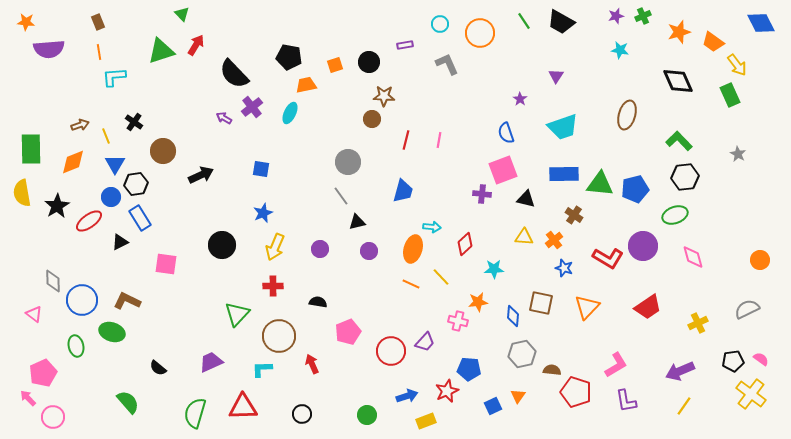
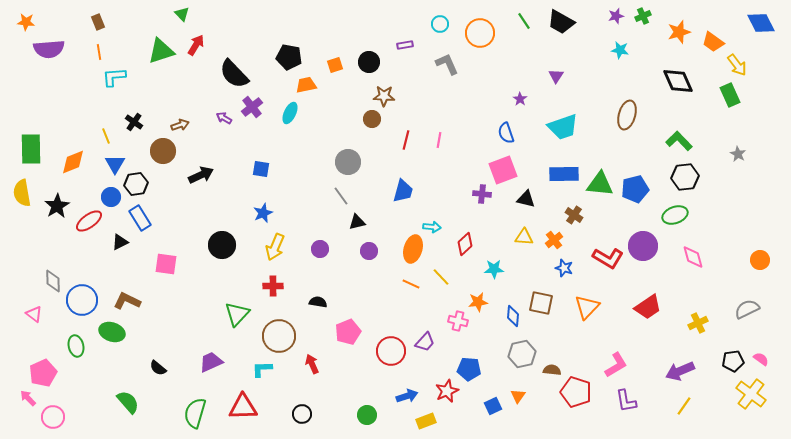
brown arrow at (80, 125): moved 100 px right
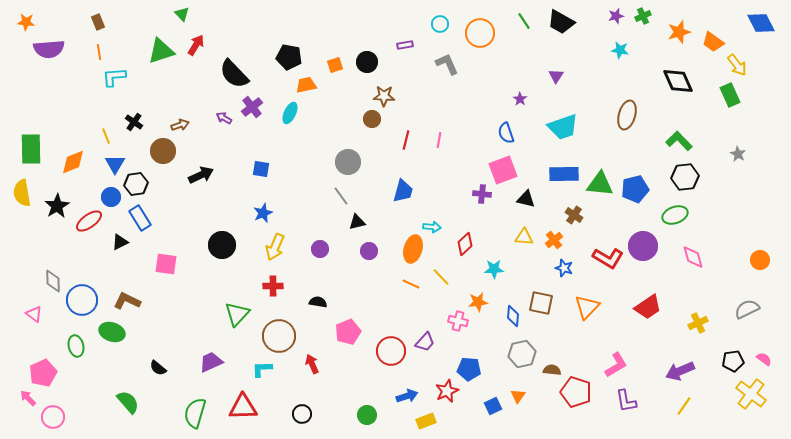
black circle at (369, 62): moved 2 px left
pink semicircle at (761, 359): moved 3 px right
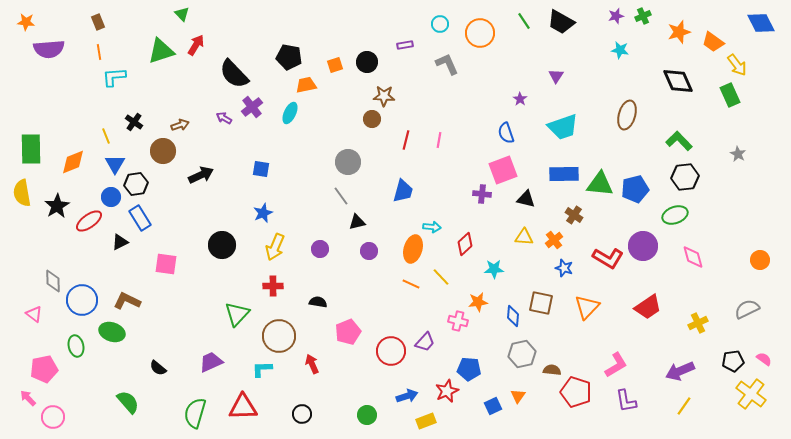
pink pentagon at (43, 373): moved 1 px right, 4 px up; rotated 12 degrees clockwise
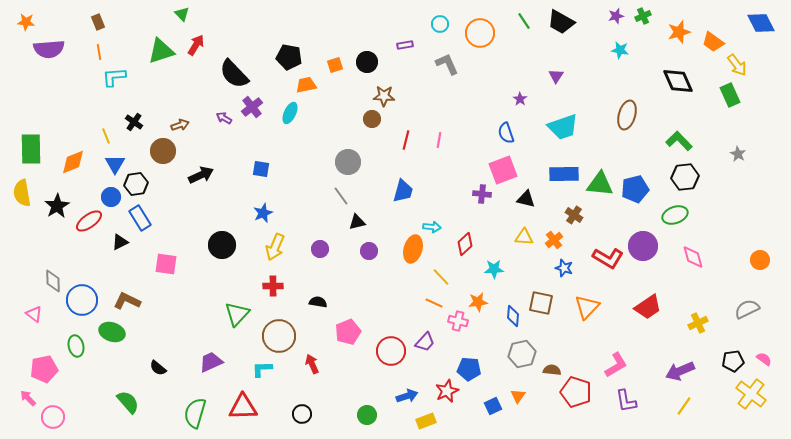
orange line at (411, 284): moved 23 px right, 19 px down
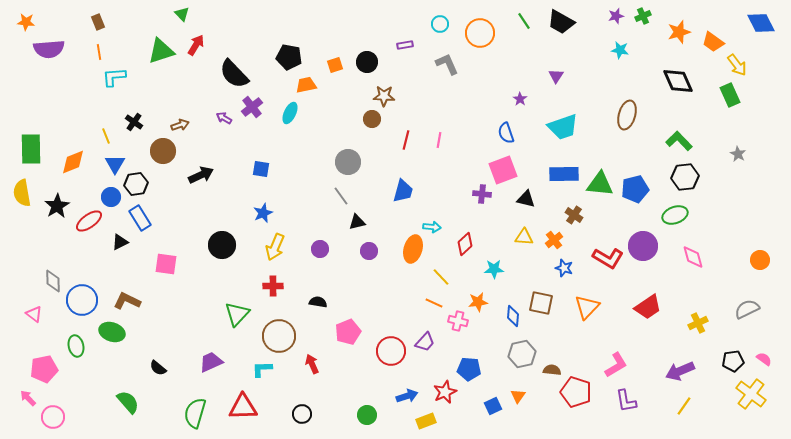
red star at (447, 391): moved 2 px left, 1 px down
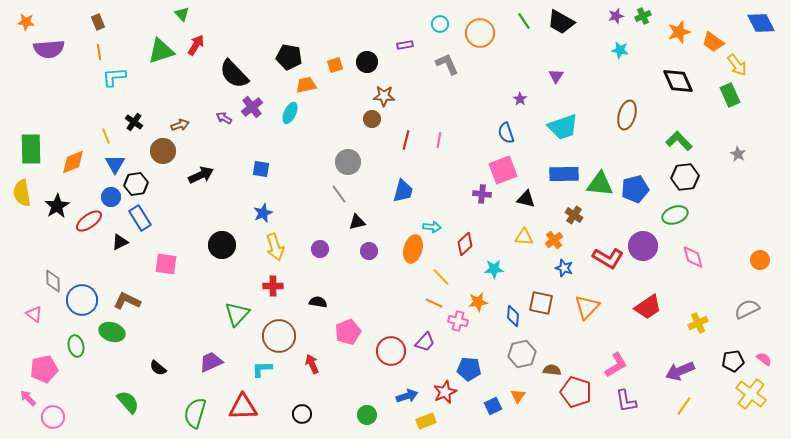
gray line at (341, 196): moved 2 px left, 2 px up
yellow arrow at (275, 247): rotated 40 degrees counterclockwise
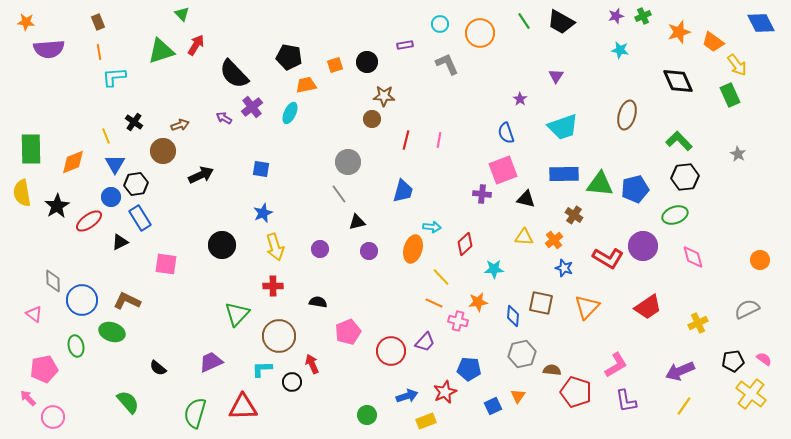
black circle at (302, 414): moved 10 px left, 32 px up
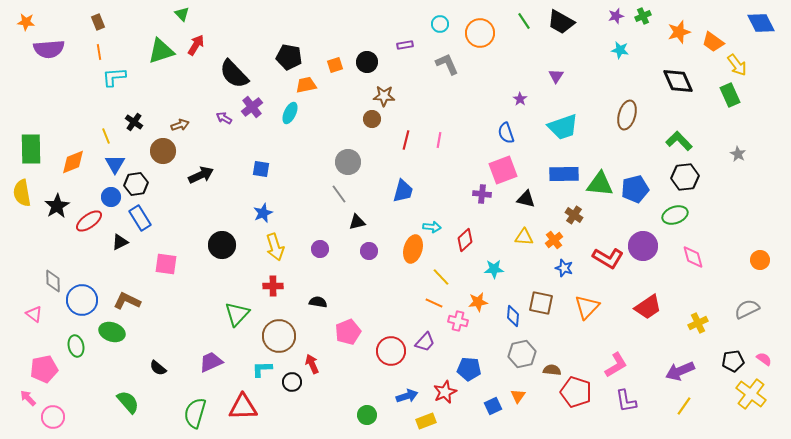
red diamond at (465, 244): moved 4 px up
